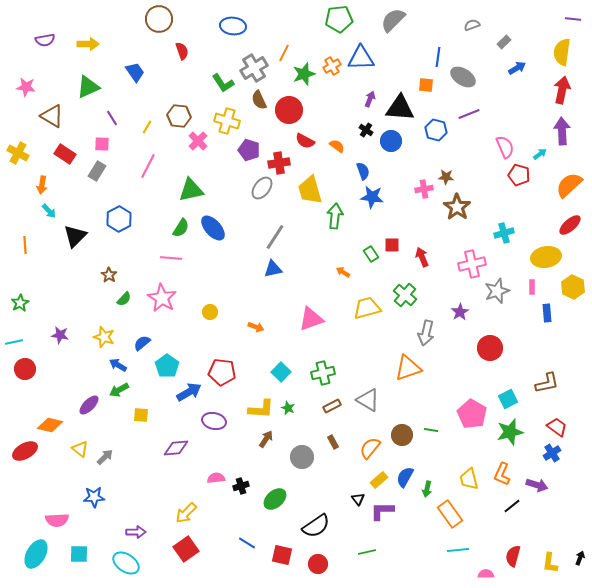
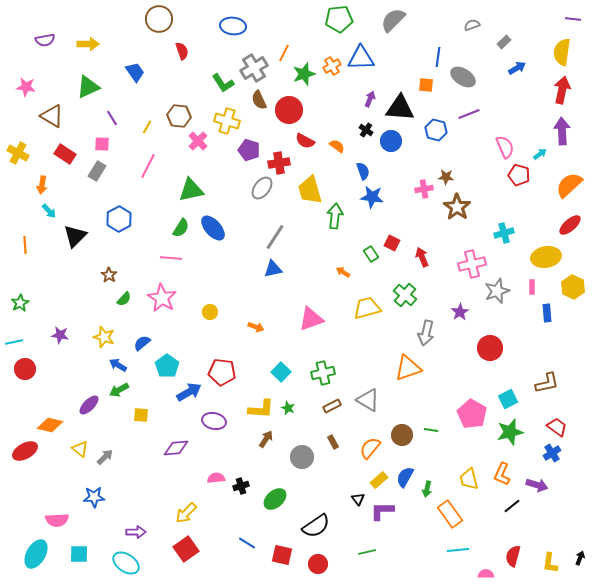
red square at (392, 245): moved 2 px up; rotated 28 degrees clockwise
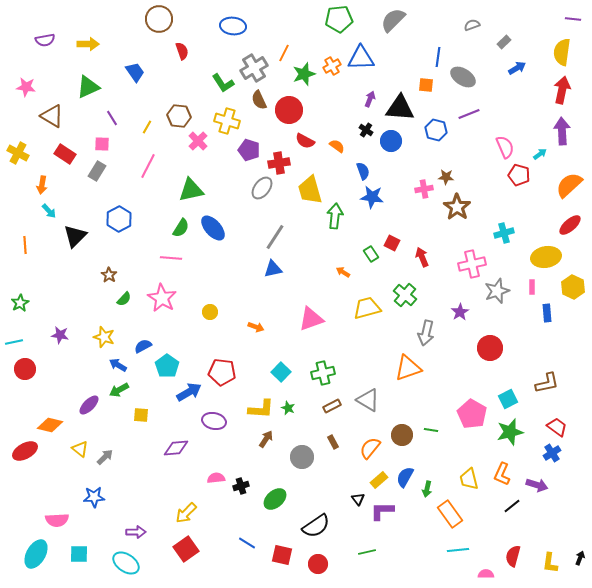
blue semicircle at (142, 343): moved 1 px right, 3 px down; rotated 12 degrees clockwise
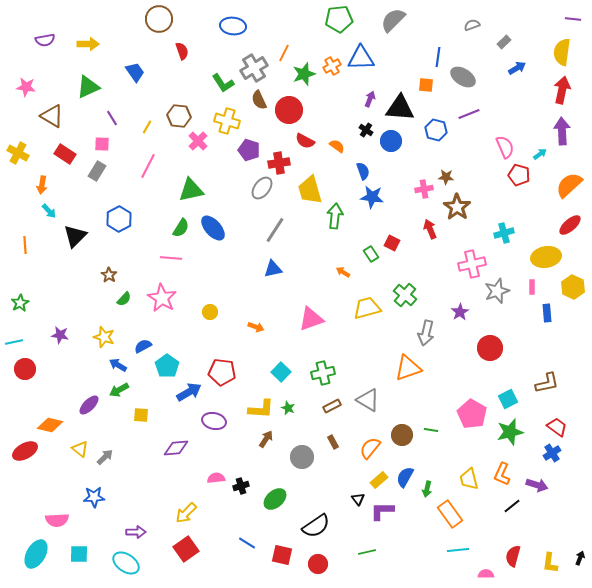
gray line at (275, 237): moved 7 px up
red arrow at (422, 257): moved 8 px right, 28 px up
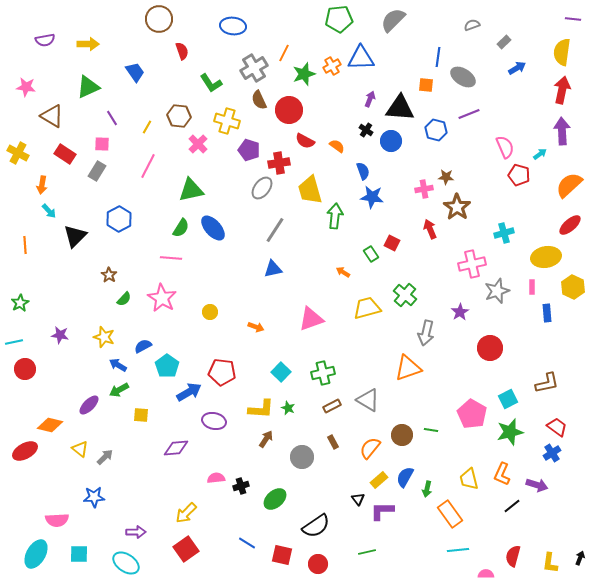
green L-shape at (223, 83): moved 12 px left
pink cross at (198, 141): moved 3 px down
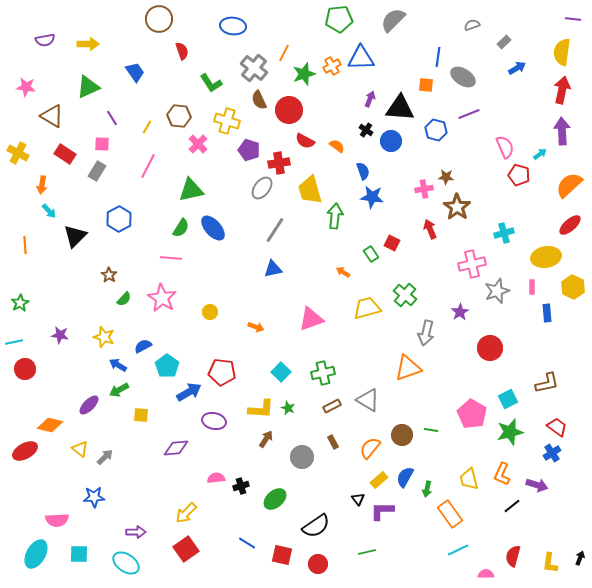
gray cross at (254, 68): rotated 20 degrees counterclockwise
cyan line at (458, 550): rotated 20 degrees counterclockwise
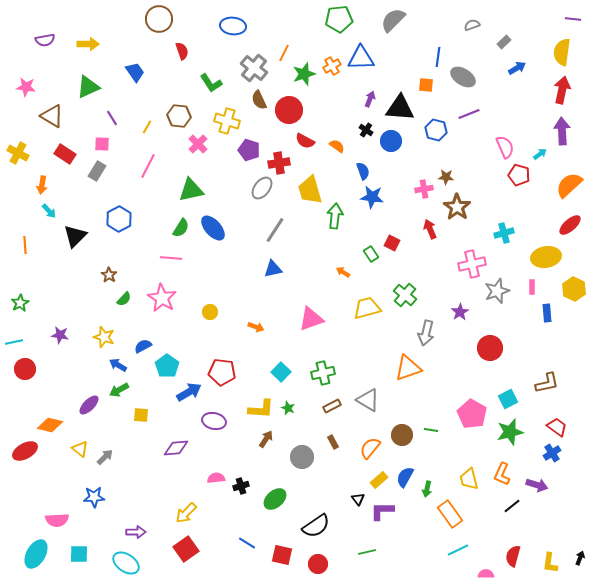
yellow hexagon at (573, 287): moved 1 px right, 2 px down
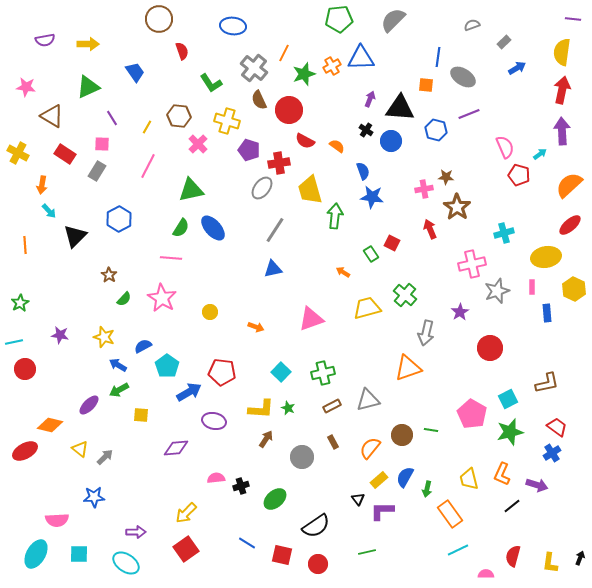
gray triangle at (368, 400): rotated 45 degrees counterclockwise
